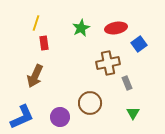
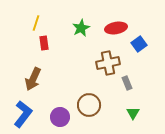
brown arrow: moved 2 px left, 3 px down
brown circle: moved 1 px left, 2 px down
blue L-shape: moved 1 px right, 3 px up; rotated 28 degrees counterclockwise
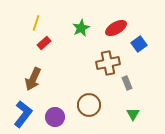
red ellipse: rotated 20 degrees counterclockwise
red rectangle: rotated 56 degrees clockwise
green triangle: moved 1 px down
purple circle: moved 5 px left
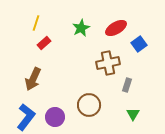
gray rectangle: moved 2 px down; rotated 40 degrees clockwise
blue L-shape: moved 3 px right, 3 px down
